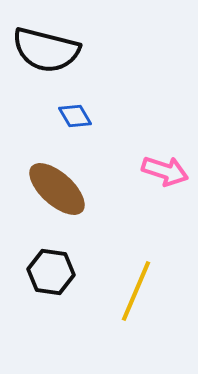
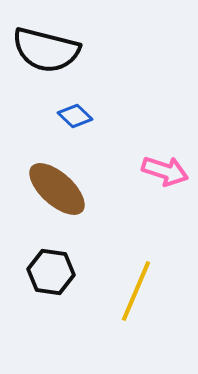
blue diamond: rotated 16 degrees counterclockwise
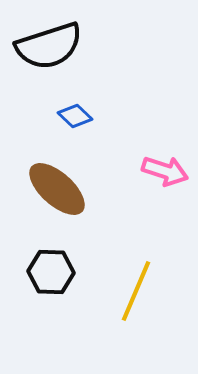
black semicircle: moved 3 px right, 4 px up; rotated 32 degrees counterclockwise
black hexagon: rotated 6 degrees counterclockwise
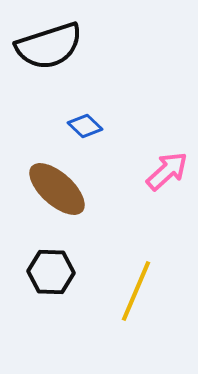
blue diamond: moved 10 px right, 10 px down
pink arrow: moved 2 px right; rotated 60 degrees counterclockwise
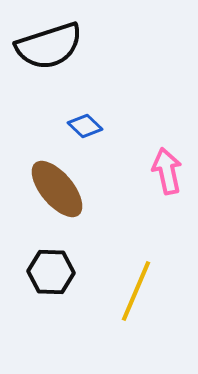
pink arrow: rotated 60 degrees counterclockwise
brown ellipse: rotated 8 degrees clockwise
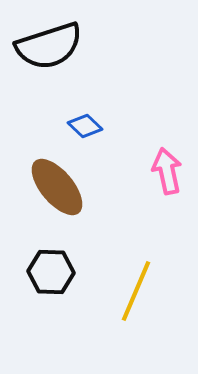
brown ellipse: moved 2 px up
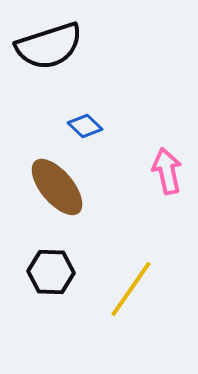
yellow line: moved 5 px left, 2 px up; rotated 12 degrees clockwise
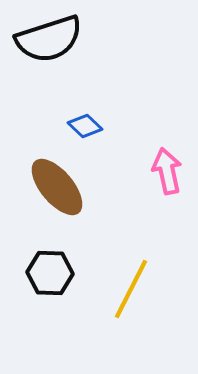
black semicircle: moved 7 px up
black hexagon: moved 1 px left, 1 px down
yellow line: rotated 8 degrees counterclockwise
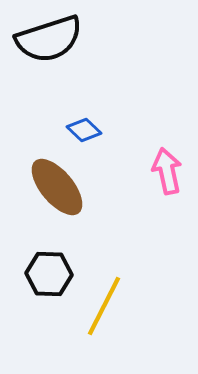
blue diamond: moved 1 px left, 4 px down
black hexagon: moved 1 px left, 1 px down
yellow line: moved 27 px left, 17 px down
